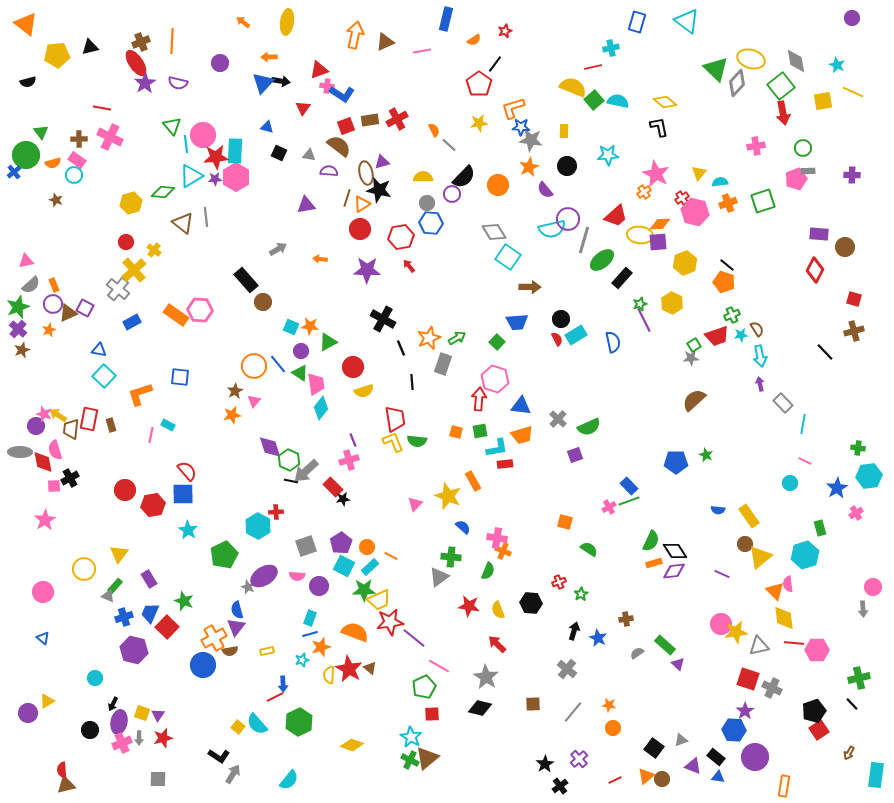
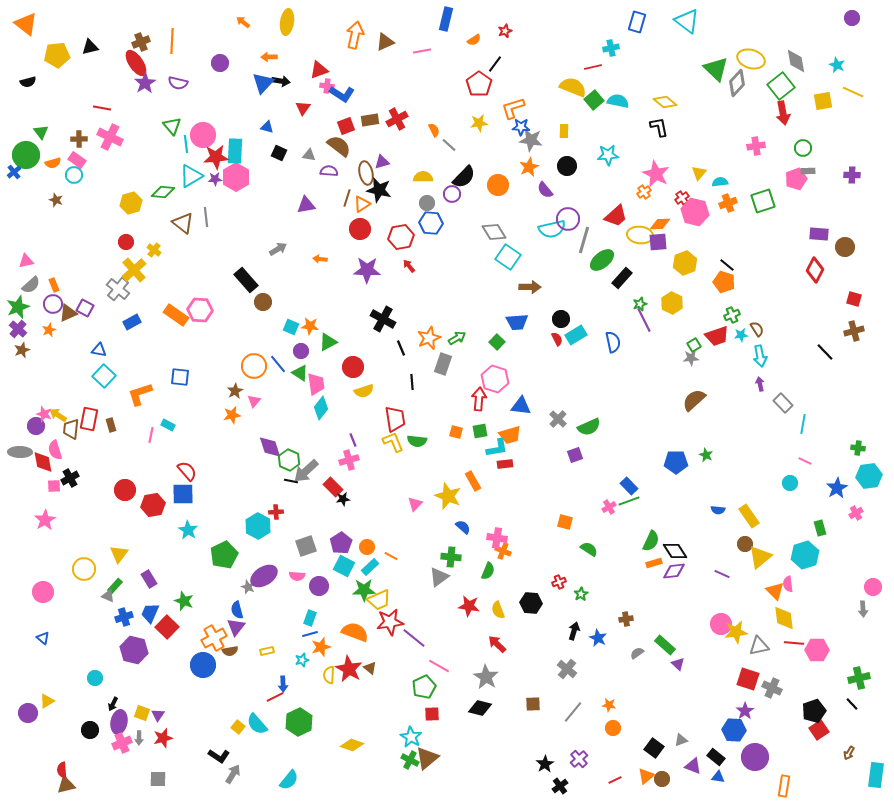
orange trapezoid at (522, 435): moved 12 px left
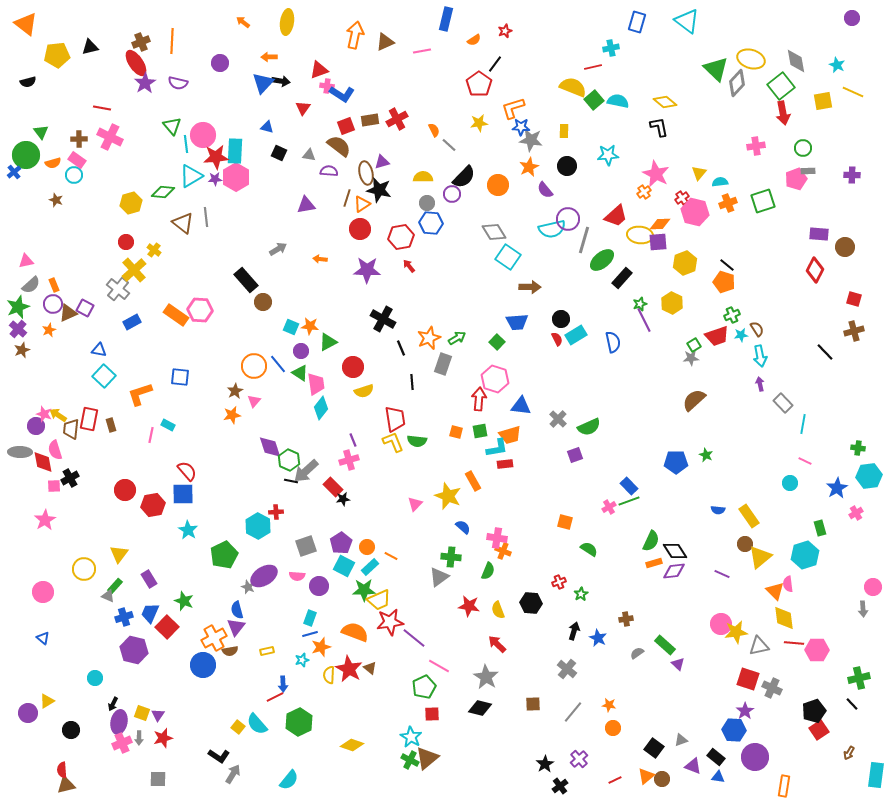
black circle at (90, 730): moved 19 px left
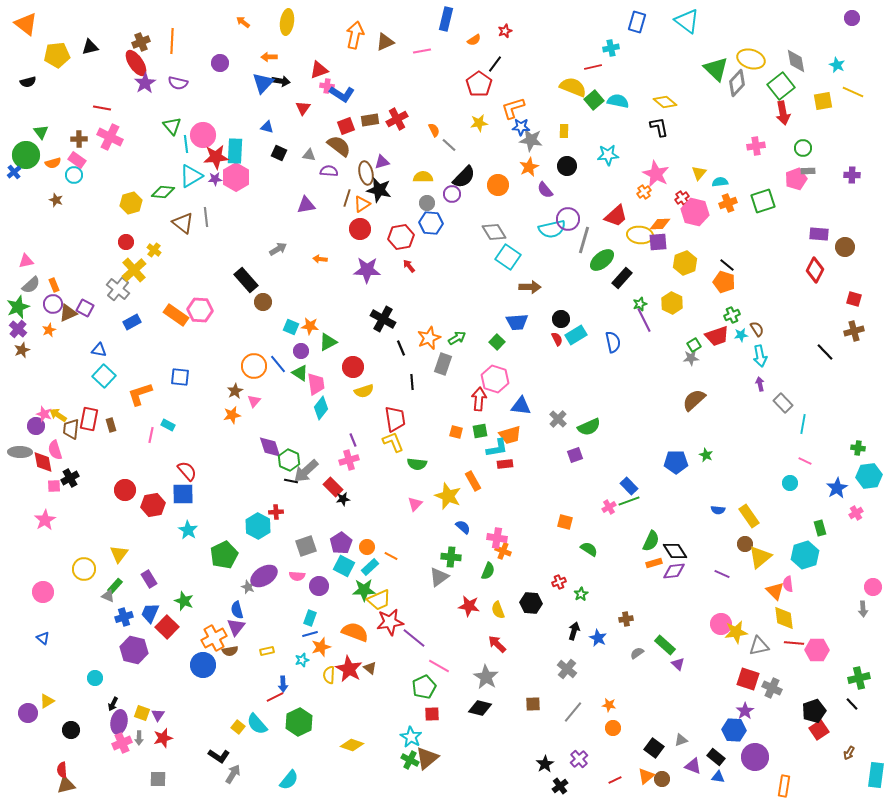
green semicircle at (417, 441): moved 23 px down
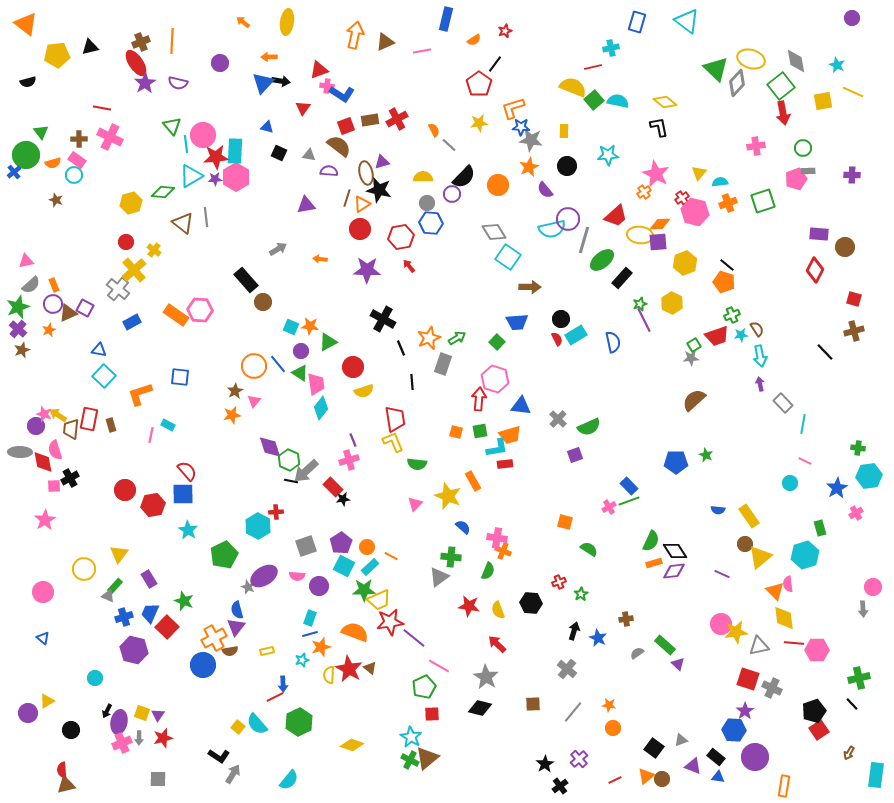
black arrow at (113, 704): moved 6 px left, 7 px down
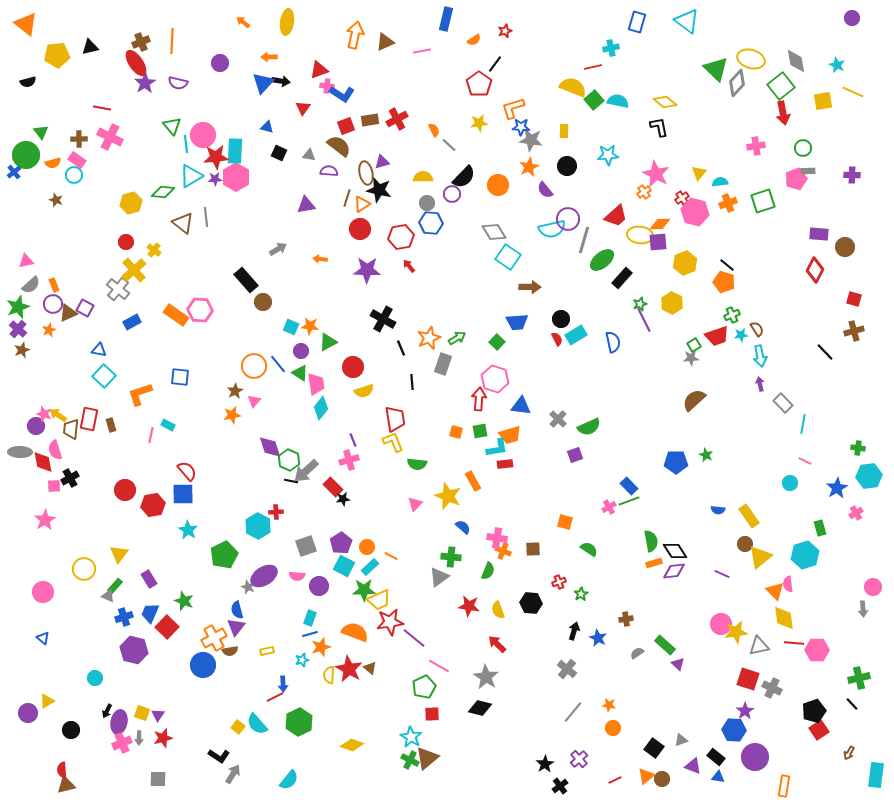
green semicircle at (651, 541): rotated 35 degrees counterclockwise
brown square at (533, 704): moved 155 px up
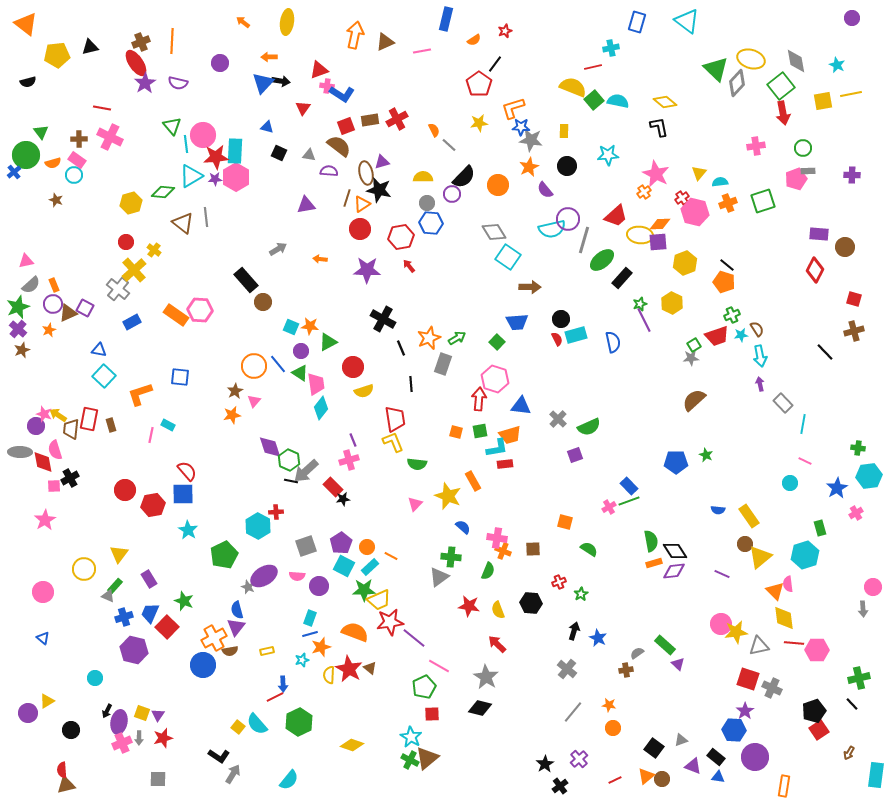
yellow line at (853, 92): moved 2 px left, 2 px down; rotated 35 degrees counterclockwise
cyan rectangle at (576, 335): rotated 15 degrees clockwise
black line at (412, 382): moved 1 px left, 2 px down
brown cross at (626, 619): moved 51 px down
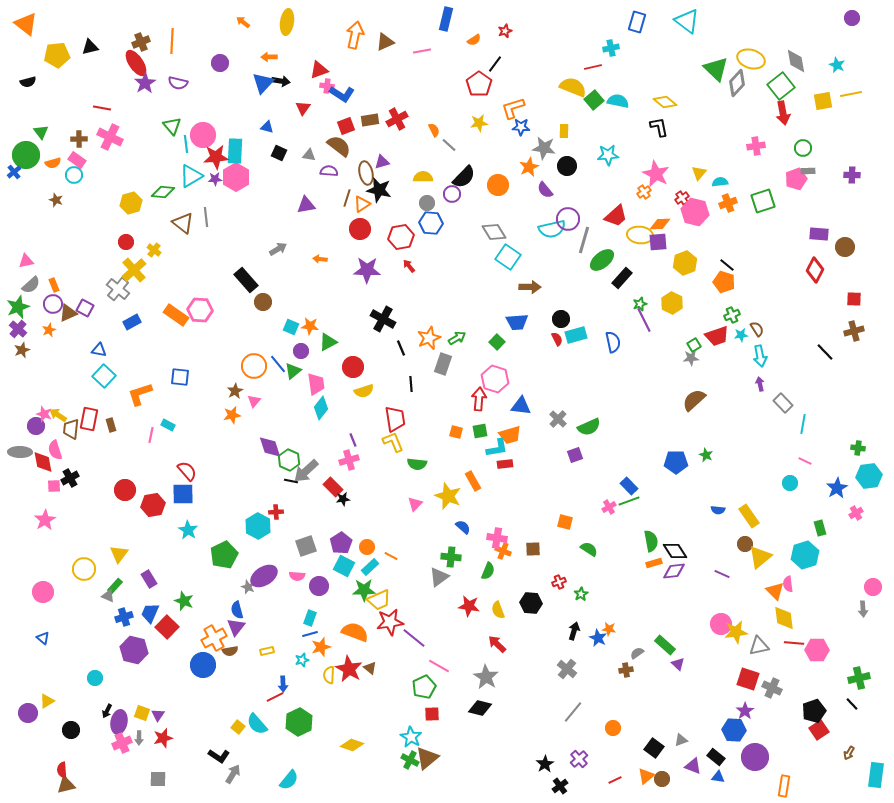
gray star at (531, 140): moved 13 px right, 8 px down
red square at (854, 299): rotated 14 degrees counterclockwise
green triangle at (300, 373): moved 7 px left, 2 px up; rotated 48 degrees clockwise
orange star at (609, 705): moved 76 px up
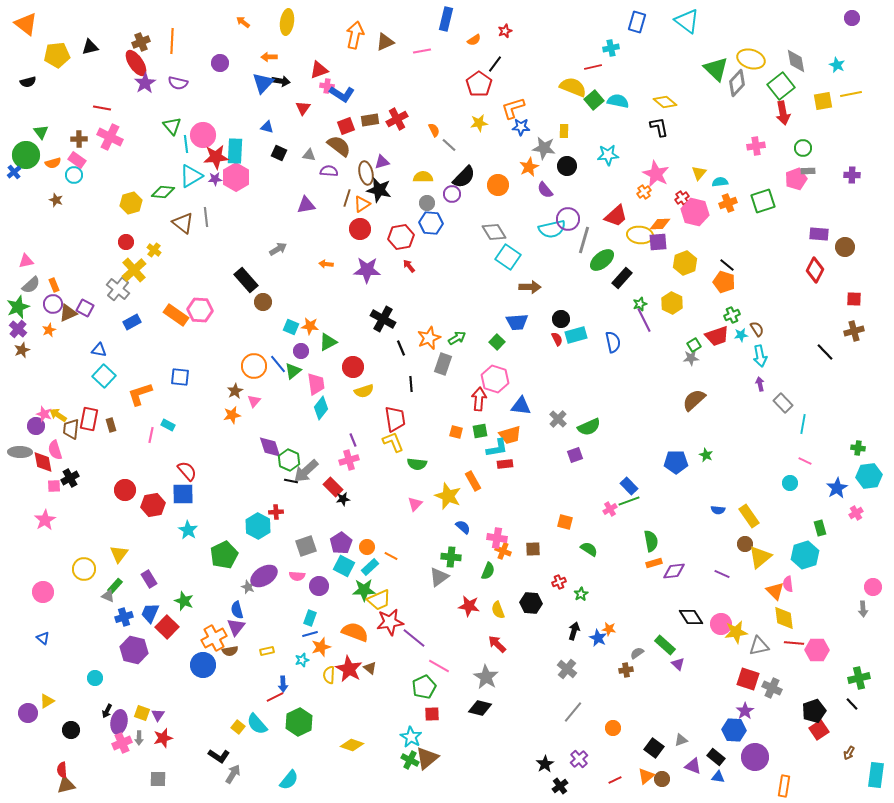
orange arrow at (320, 259): moved 6 px right, 5 px down
pink cross at (609, 507): moved 1 px right, 2 px down
black diamond at (675, 551): moved 16 px right, 66 px down
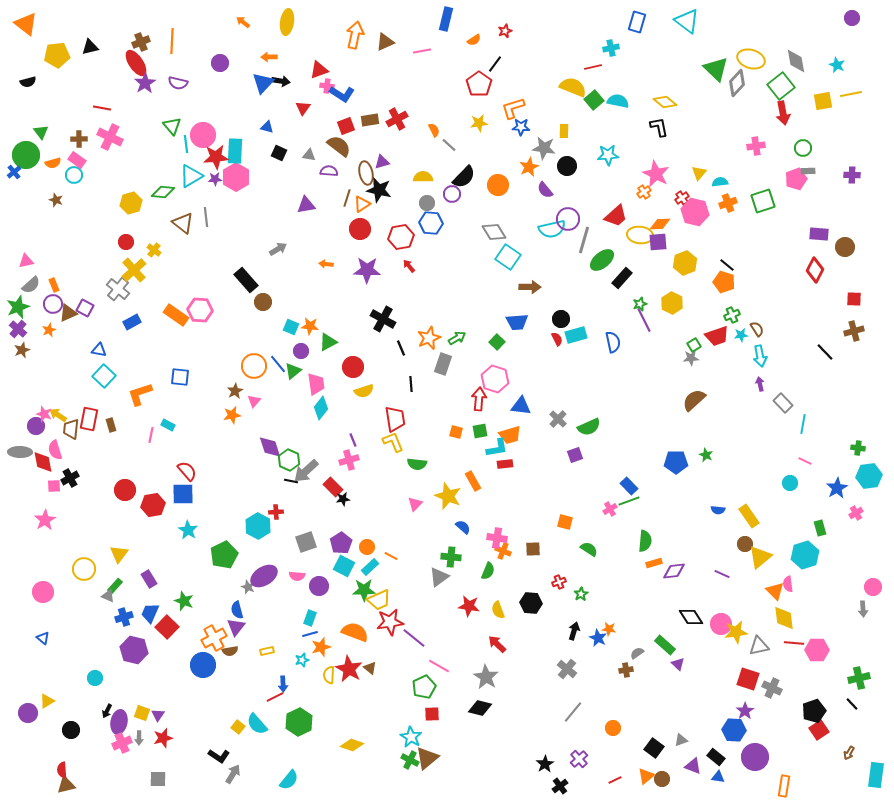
green semicircle at (651, 541): moved 6 px left; rotated 15 degrees clockwise
gray square at (306, 546): moved 4 px up
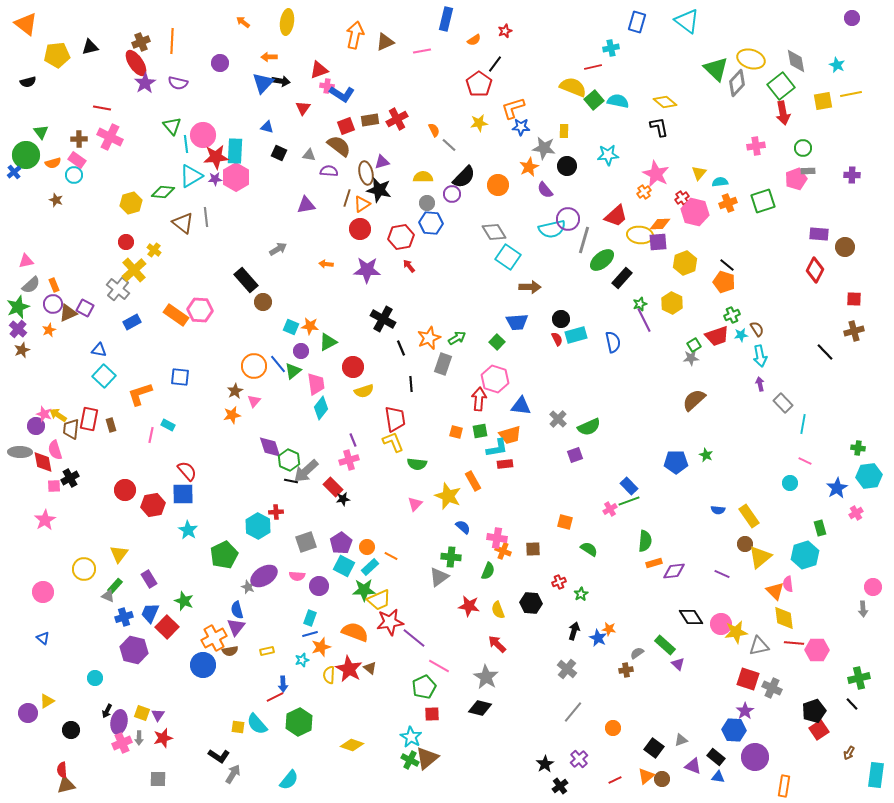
yellow square at (238, 727): rotated 32 degrees counterclockwise
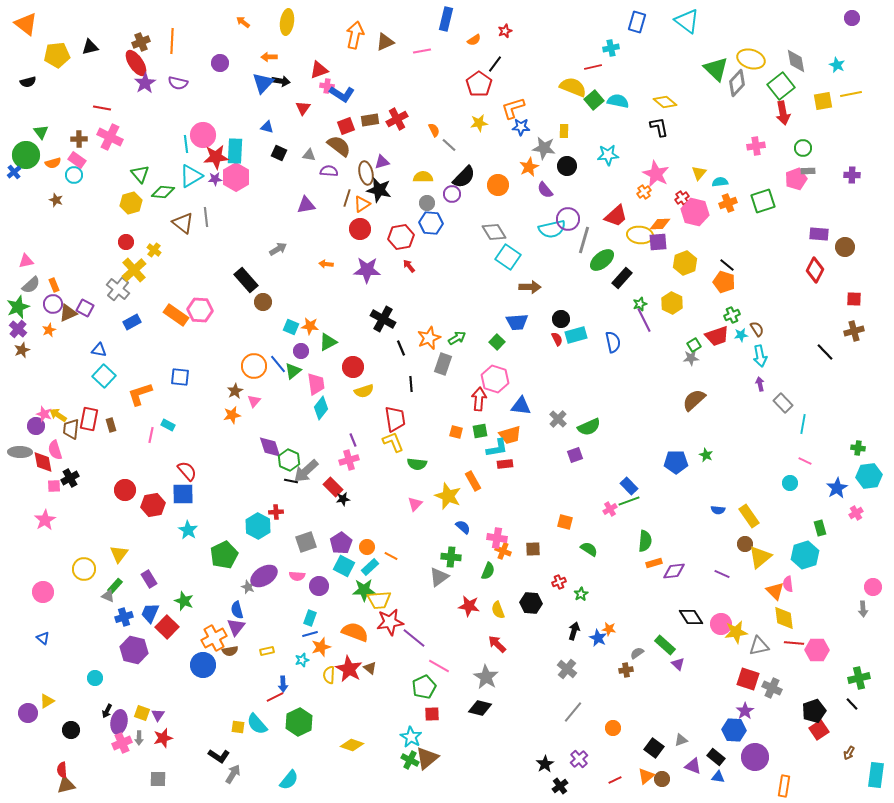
green triangle at (172, 126): moved 32 px left, 48 px down
yellow trapezoid at (379, 600): rotated 20 degrees clockwise
